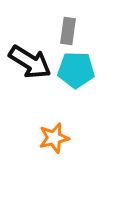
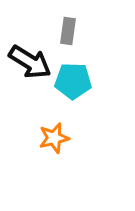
cyan pentagon: moved 3 px left, 11 px down
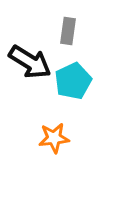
cyan pentagon: rotated 27 degrees counterclockwise
orange star: rotated 8 degrees clockwise
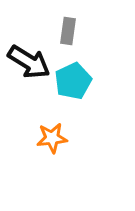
black arrow: moved 1 px left
orange star: moved 2 px left
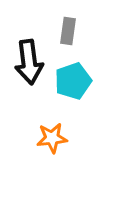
black arrow: rotated 51 degrees clockwise
cyan pentagon: rotated 6 degrees clockwise
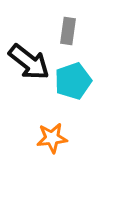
black arrow: rotated 45 degrees counterclockwise
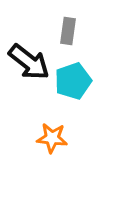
orange star: rotated 12 degrees clockwise
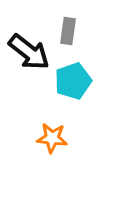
black arrow: moved 10 px up
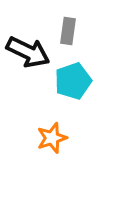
black arrow: moved 1 px left; rotated 12 degrees counterclockwise
orange star: rotated 24 degrees counterclockwise
